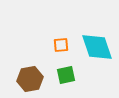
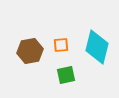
cyan diamond: rotated 32 degrees clockwise
brown hexagon: moved 28 px up
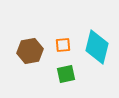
orange square: moved 2 px right
green square: moved 1 px up
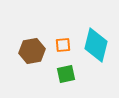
cyan diamond: moved 1 px left, 2 px up
brown hexagon: moved 2 px right
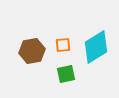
cyan diamond: moved 2 px down; rotated 44 degrees clockwise
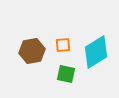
cyan diamond: moved 5 px down
green square: rotated 24 degrees clockwise
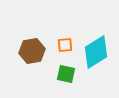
orange square: moved 2 px right
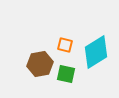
orange square: rotated 21 degrees clockwise
brown hexagon: moved 8 px right, 13 px down
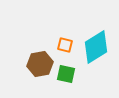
cyan diamond: moved 5 px up
